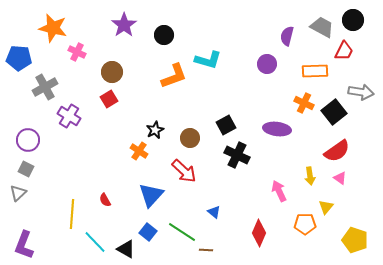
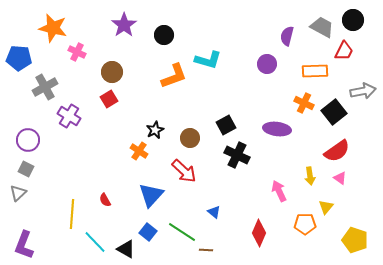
gray arrow at (361, 92): moved 2 px right, 1 px up; rotated 20 degrees counterclockwise
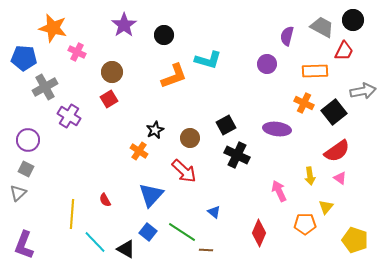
blue pentagon at (19, 58): moved 5 px right
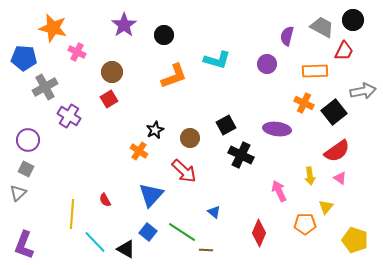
cyan L-shape at (208, 60): moved 9 px right
black cross at (237, 155): moved 4 px right
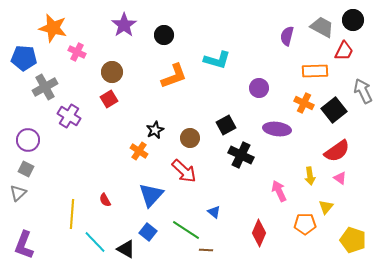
purple circle at (267, 64): moved 8 px left, 24 px down
gray arrow at (363, 91): rotated 105 degrees counterclockwise
black square at (334, 112): moved 2 px up
green line at (182, 232): moved 4 px right, 2 px up
yellow pentagon at (355, 240): moved 2 px left
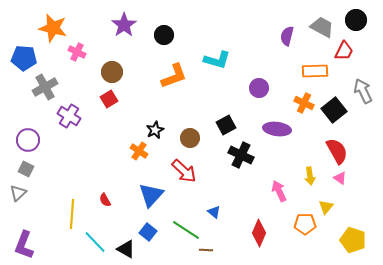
black circle at (353, 20): moved 3 px right
red semicircle at (337, 151): rotated 84 degrees counterclockwise
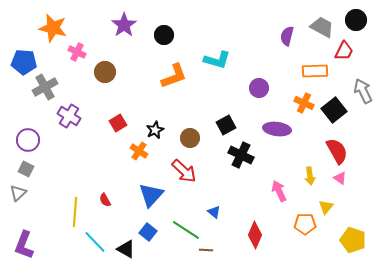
blue pentagon at (24, 58): moved 4 px down
brown circle at (112, 72): moved 7 px left
red square at (109, 99): moved 9 px right, 24 px down
yellow line at (72, 214): moved 3 px right, 2 px up
red diamond at (259, 233): moved 4 px left, 2 px down
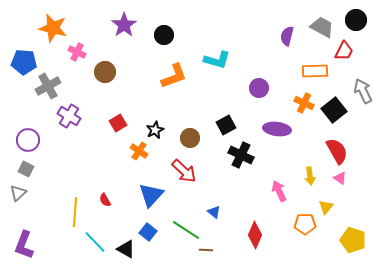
gray cross at (45, 87): moved 3 px right, 1 px up
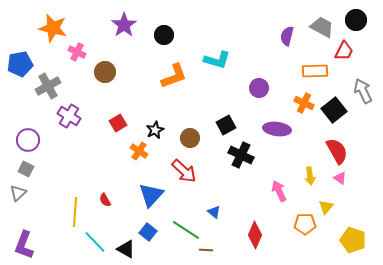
blue pentagon at (24, 62): moved 4 px left, 2 px down; rotated 15 degrees counterclockwise
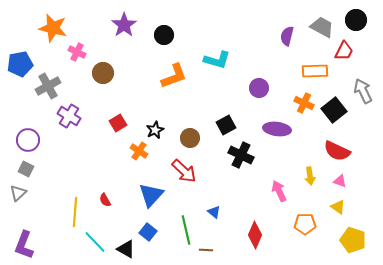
brown circle at (105, 72): moved 2 px left, 1 px down
red semicircle at (337, 151): rotated 144 degrees clockwise
pink triangle at (340, 178): moved 3 px down; rotated 16 degrees counterclockwise
yellow triangle at (326, 207): moved 12 px right; rotated 35 degrees counterclockwise
green line at (186, 230): rotated 44 degrees clockwise
